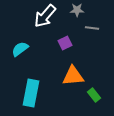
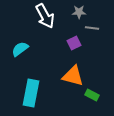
gray star: moved 2 px right, 2 px down
white arrow: rotated 70 degrees counterclockwise
purple square: moved 9 px right
orange triangle: rotated 20 degrees clockwise
green rectangle: moved 2 px left; rotated 24 degrees counterclockwise
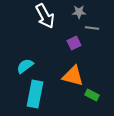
cyan semicircle: moved 5 px right, 17 px down
cyan rectangle: moved 4 px right, 1 px down
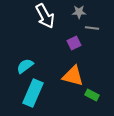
cyan rectangle: moved 2 px left, 1 px up; rotated 12 degrees clockwise
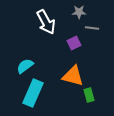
white arrow: moved 1 px right, 6 px down
green rectangle: moved 3 px left; rotated 48 degrees clockwise
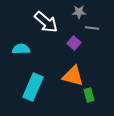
white arrow: rotated 20 degrees counterclockwise
purple square: rotated 24 degrees counterclockwise
cyan semicircle: moved 4 px left, 17 px up; rotated 36 degrees clockwise
cyan rectangle: moved 6 px up
